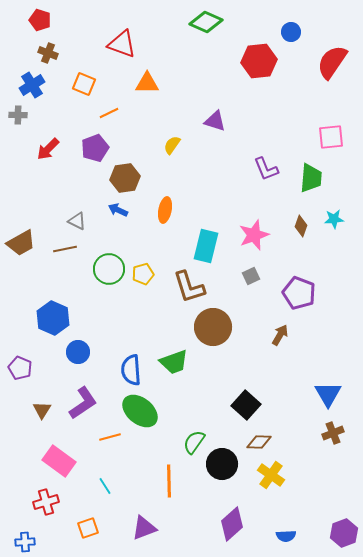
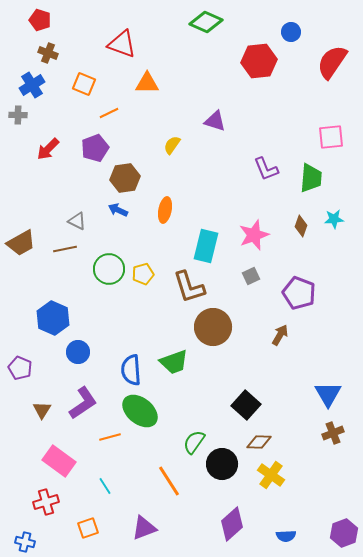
orange line at (169, 481): rotated 32 degrees counterclockwise
blue cross at (25, 542): rotated 18 degrees clockwise
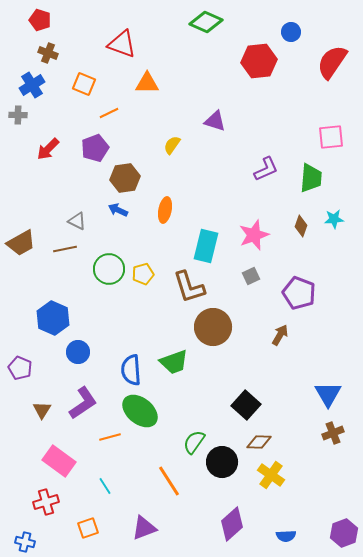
purple L-shape at (266, 169): rotated 92 degrees counterclockwise
black circle at (222, 464): moved 2 px up
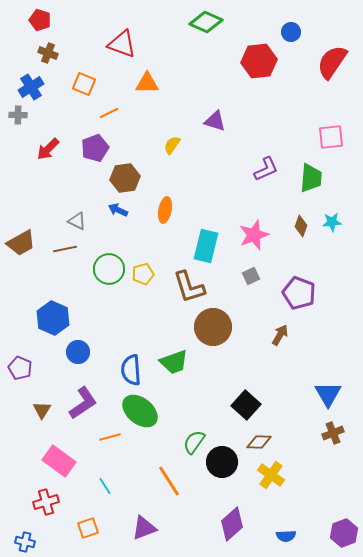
blue cross at (32, 85): moved 1 px left, 2 px down
cyan star at (334, 219): moved 2 px left, 3 px down
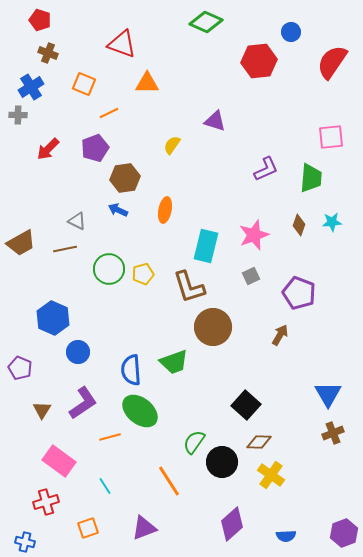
brown diamond at (301, 226): moved 2 px left, 1 px up
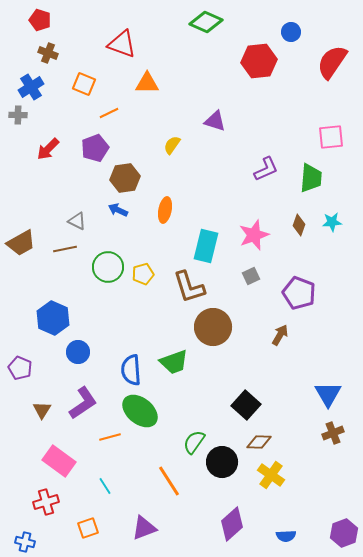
green circle at (109, 269): moved 1 px left, 2 px up
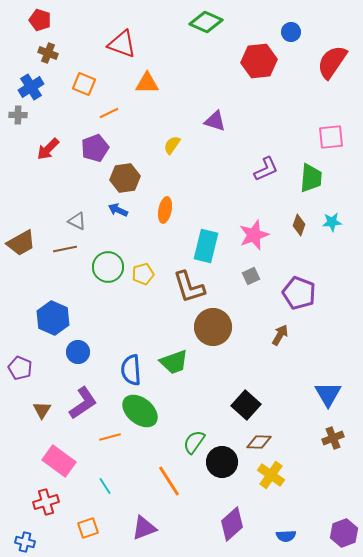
brown cross at (333, 433): moved 5 px down
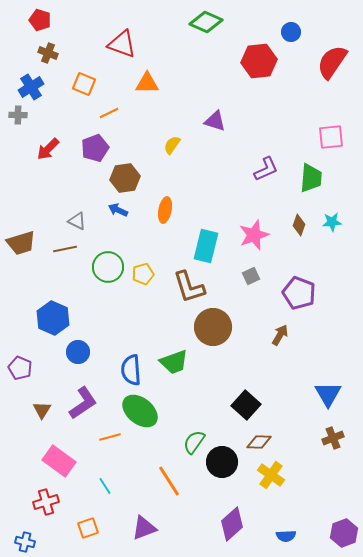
brown trapezoid at (21, 243): rotated 12 degrees clockwise
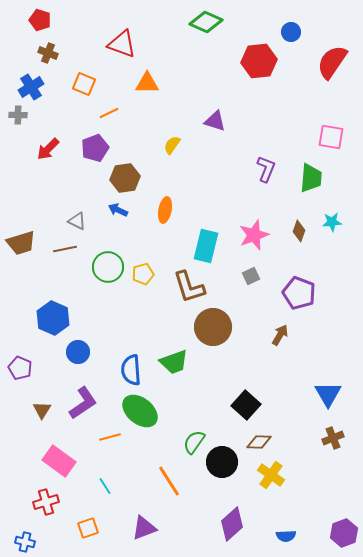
pink square at (331, 137): rotated 16 degrees clockwise
purple L-shape at (266, 169): rotated 44 degrees counterclockwise
brown diamond at (299, 225): moved 6 px down
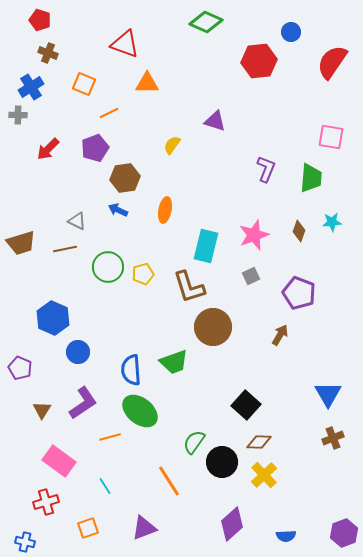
red triangle at (122, 44): moved 3 px right
yellow cross at (271, 475): moved 7 px left; rotated 12 degrees clockwise
